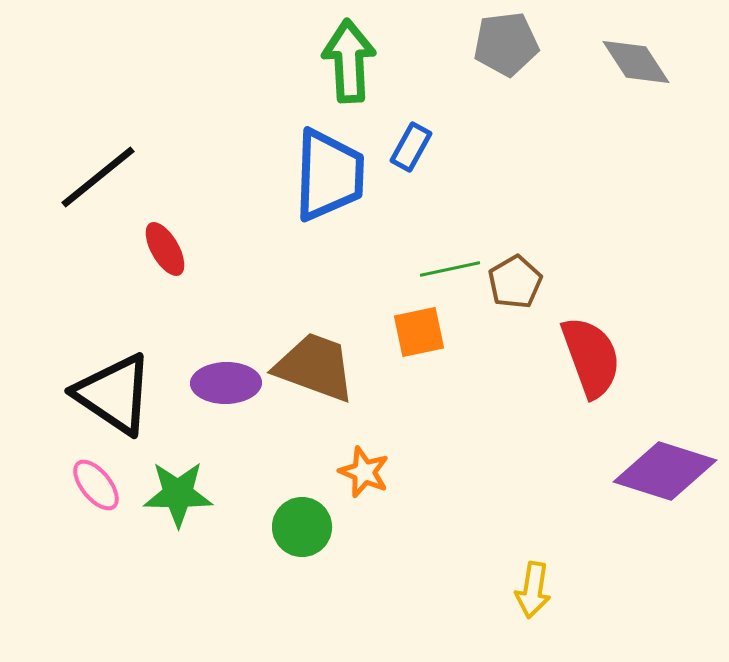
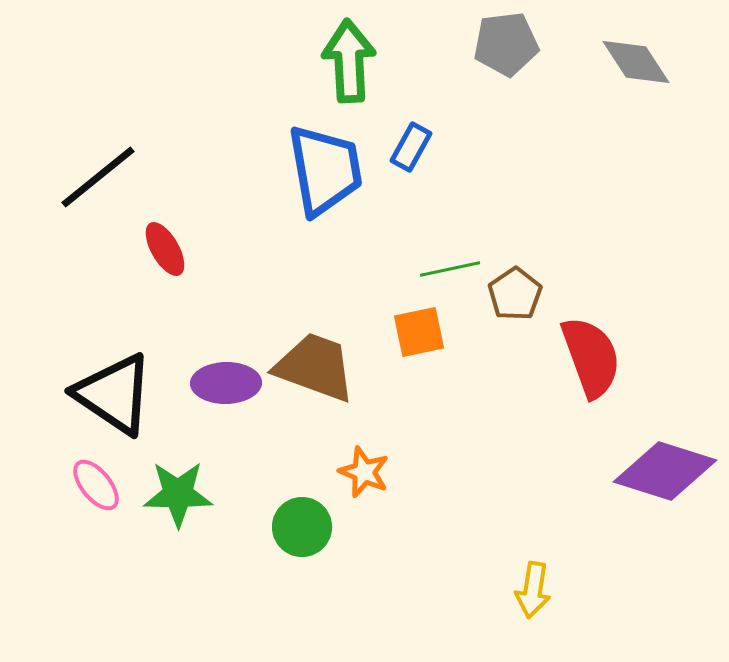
blue trapezoid: moved 4 px left, 5 px up; rotated 12 degrees counterclockwise
brown pentagon: moved 12 px down; rotated 4 degrees counterclockwise
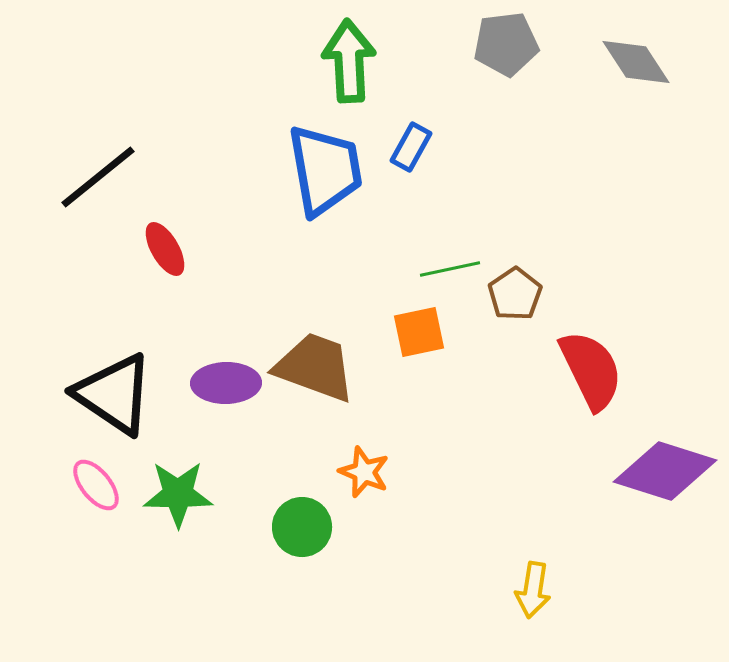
red semicircle: moved 13 px down; rotated 6 degrees counterclockwise
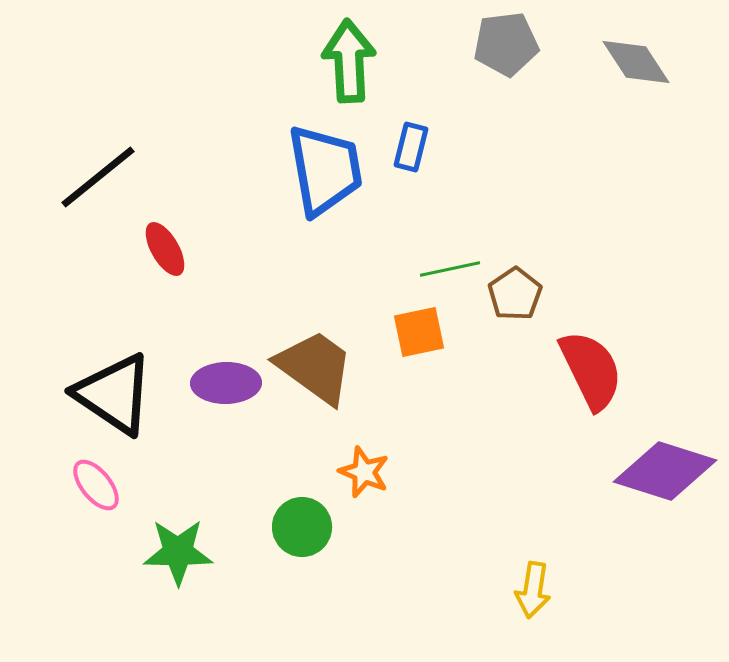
blue rectangle: rotated 15 degrees counterclockwise
brown trapezoid: rotated 16 degrees clockwise
green star: moved 58 px down
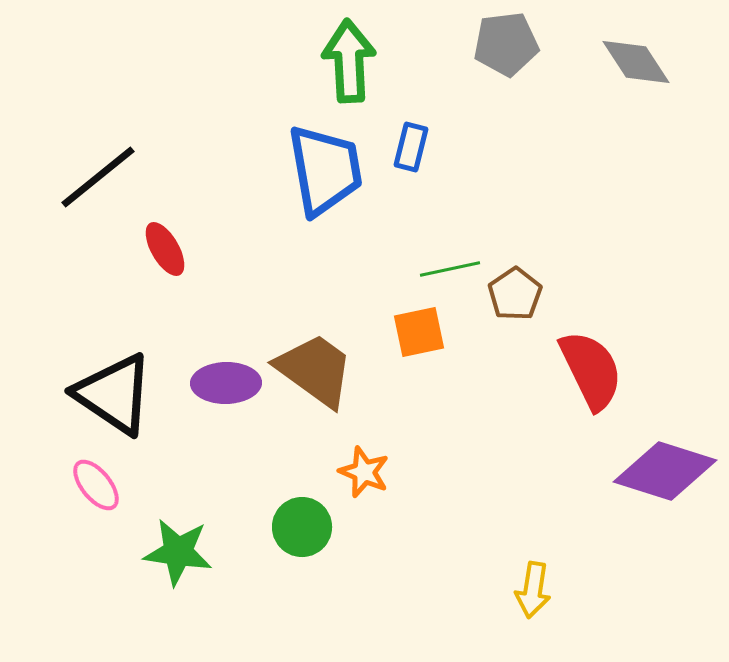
brown trapezoid: moved 3 px down
green star: rotated 8 degrees clockwise
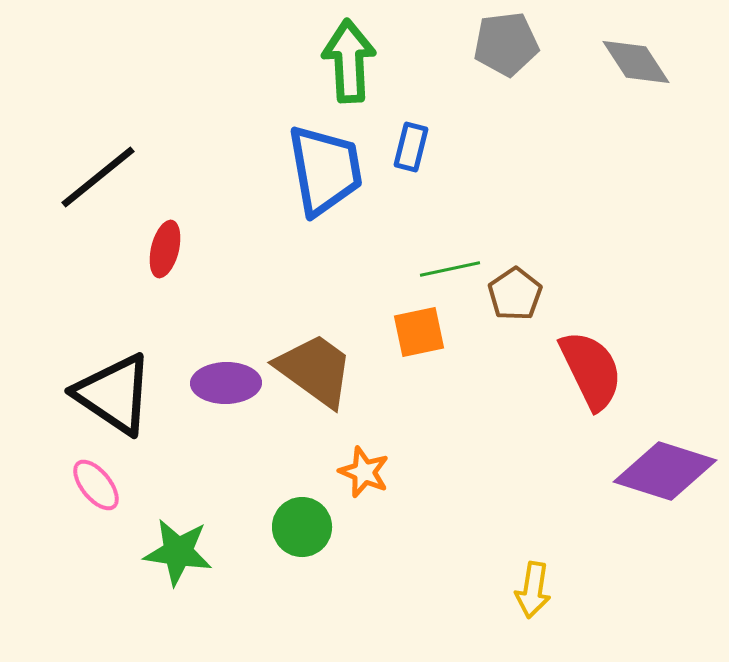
red ellipse: rotated 44 degrees clockwise
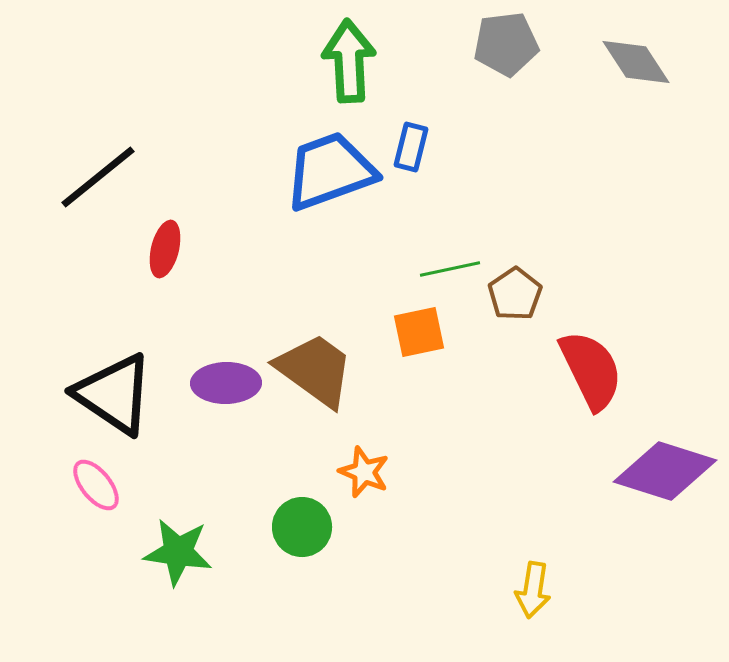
blue trapezoid: moved 5 px right, 1 px down; rotated 100 degrees counterclockwise
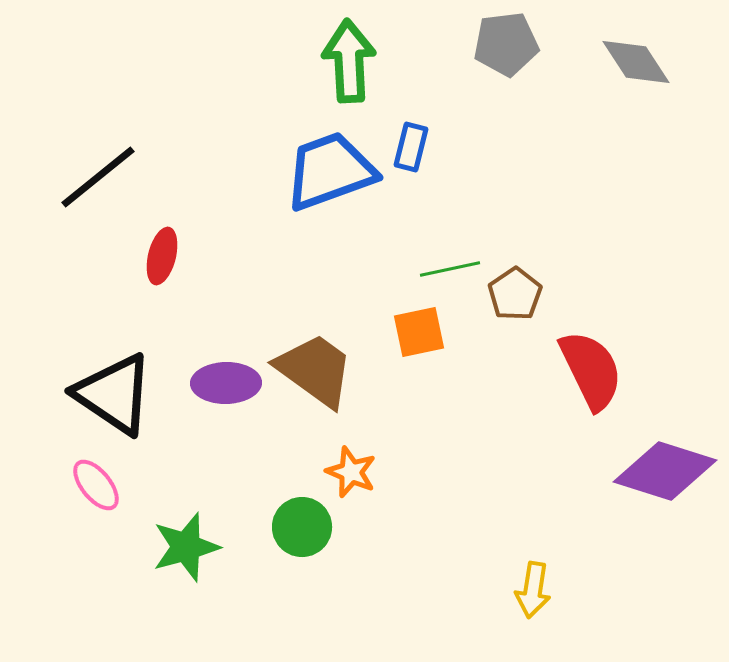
red ellipse: moved 3 px left, 7 px down
orange star: moved 13 px left
green star: moved 8 px right, 5 px up; rotated 24 degrees counterclockwise
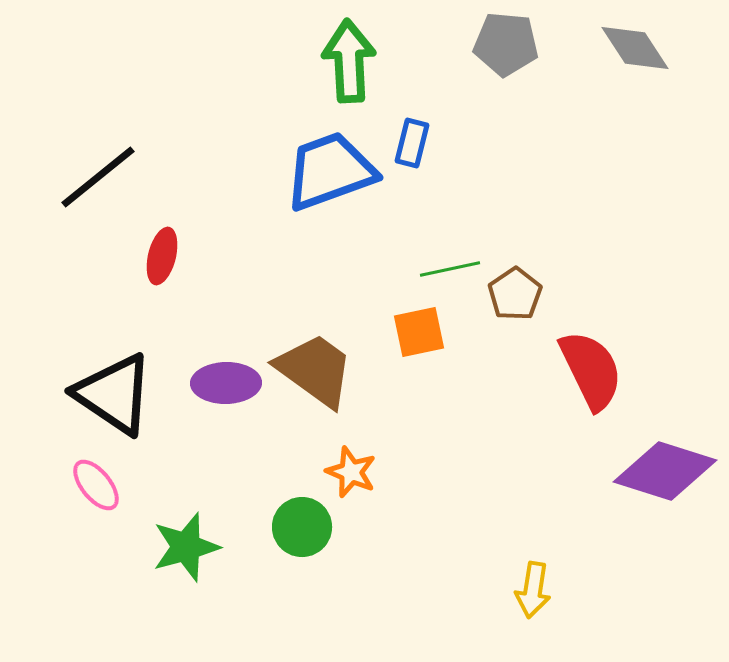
gray pentagon: rotated 12 degrees clockwise
gray diamond: moved 1 px left, 14 px up
blue rectangle: moved 1 px right, 4 px up
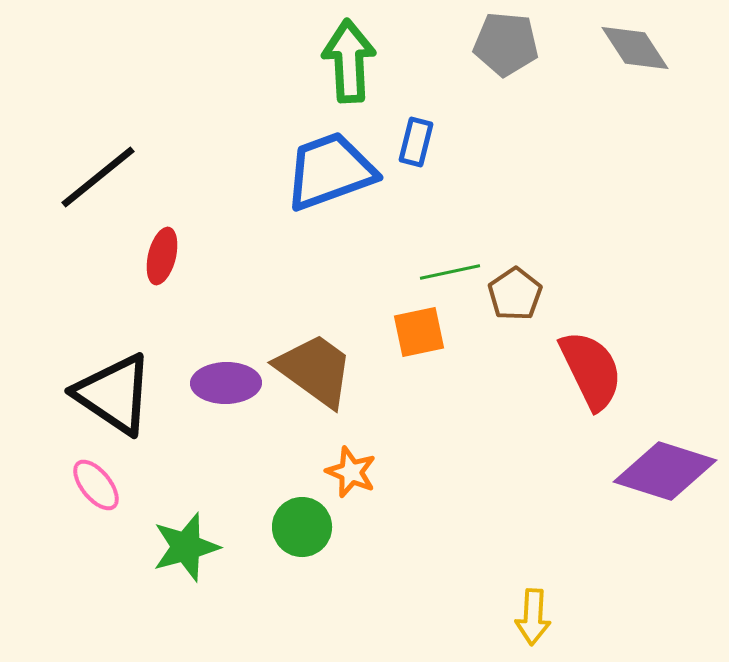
blue rectangle: moved 4 px right, 1 px up
green line: moved 3 px down
yellow arrow: moved 27 px down; rotated 6 degrees counterclockwise
